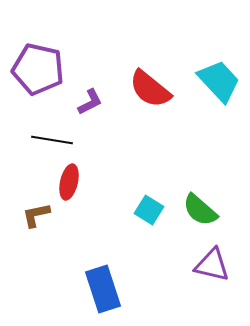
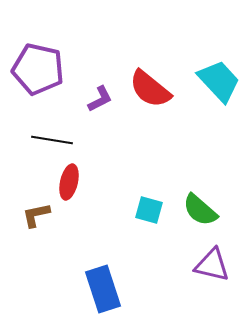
purple L-shape: moved 10 px right, 3 px up
cyan square: rotated 16 degrees counterclockwise
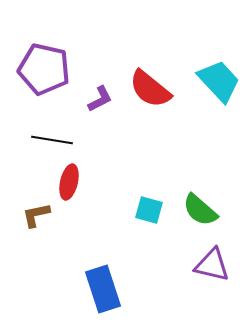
purple pentagon: moved 6 px right
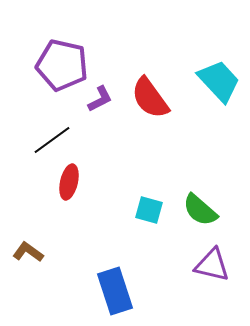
purple pentagon: moved 18 px right, 4 px up
red semicircle: moved 9 px down; rotated 15 degrees clockwise
black line: rotated 45 degrees counterclockwise
brown L-shape: moved 8 px left, 37 px down; rotated 48 degrees clockwise
blue rectangle: moved 12 px right, 2 px down
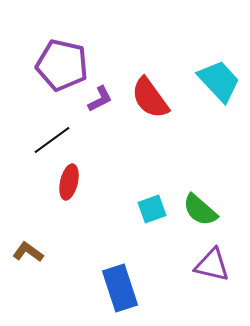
cyan square: moved 3 px right, 1 px up; rotated 36 degrees counterclockwise
blue rectangle: moved 5 px right, 3 px up
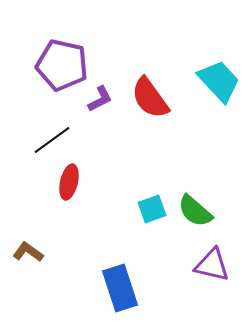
green semicircle: moved 5 px left, 1 px down
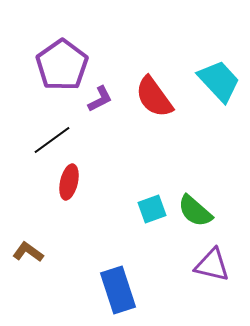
purple pentagon: rotated 24 degrees clockwise
red semicircle: moved 4 px right, 1 px up
blue rectangle: moved 2 px left, 2 px down
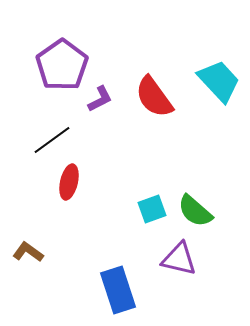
purple triangle: moved 33 px left, 6 px up
